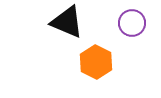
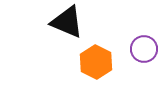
purple circle: moved 12 px right, 26 px down
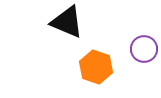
orange hexagon: moved 5 px down; rotated 8 degrees counterclockwise
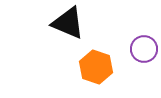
black triangle: moved 1 px right, 1 px down
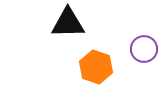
black triangle: rotated 24 degrees counterclockwise
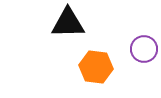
orange hexagon: rotated 12 degrees counterclockwise
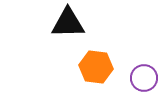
purple circle: moved 29 px down
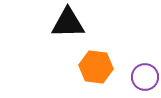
purple circle: moved 1 px right, 1 px up
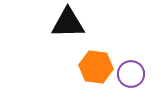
purple circle: moved 14 px left, 3 px up
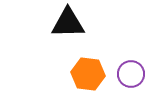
orange hexagon: moved 8 px left, 7 px down
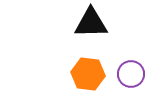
black triangle: moved 23 px right
